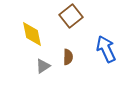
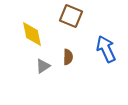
brown square: rotated 30 degrees counterclockwise
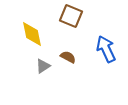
brown semicircle: rotated 63 degrees counterclockwise
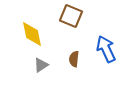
brown semicircle: moved 6 px right, 2 px down; rotated 112 degrees counterclockwise
gray triangle: moved 2 px left, 1 px up
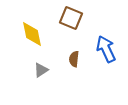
brown square: moved 2 px down
gray triangle: moved 5 px down
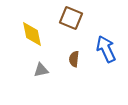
gray triangle: rotated 21 degrees clockwise
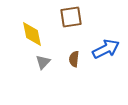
brown square: moved 1 px up; rotated 30 degrees counterclockwise
blue arrow: rotated 88 degrees clockwise
gray triangle: moved 2 px right, 8 px up; rotated 35 degrees counterclockwise
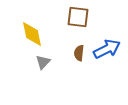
brown square: moved 7 px right; rotated 15 degrees clockwise
blue arrow: moved 1 px right
brown semicircle: moved 5 px right, 6 px up
